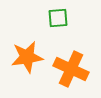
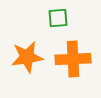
orange cross: moved 2 px right, 10 px up; rotated 28 degrees counterclockwise
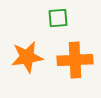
orange cross: moved 2 px right, 1 px down
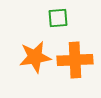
orange star: moved 8 px right
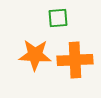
orange star: moved 2 px up; rotated 12 degrees clockwise
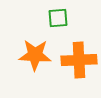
orange cross: moved 4 px right
